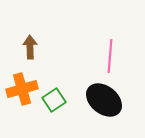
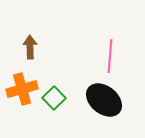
green square: moved 2 px up; rotated 10 degrees counterclockwise
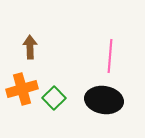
black ellipse: rotated 30 degrees counterclockwise
